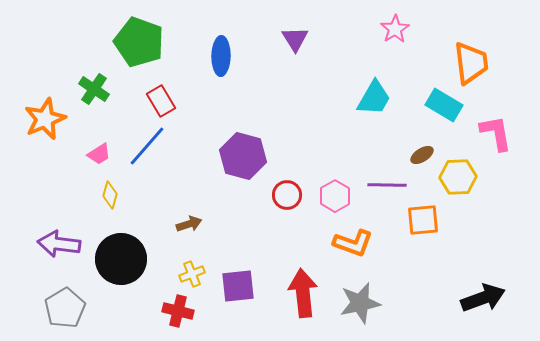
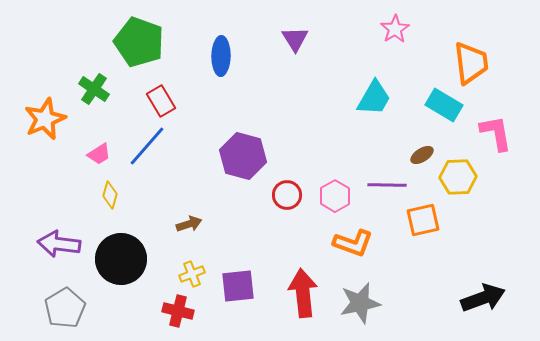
orange square: rotated 8 degrees counterclockwise
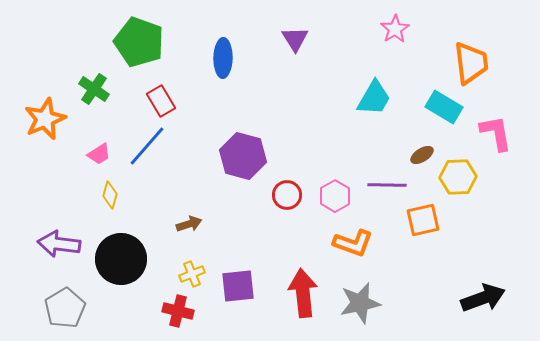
blue ellipse: moved 2 px right, 2 px down
cyan rectangle: moved 2 px down
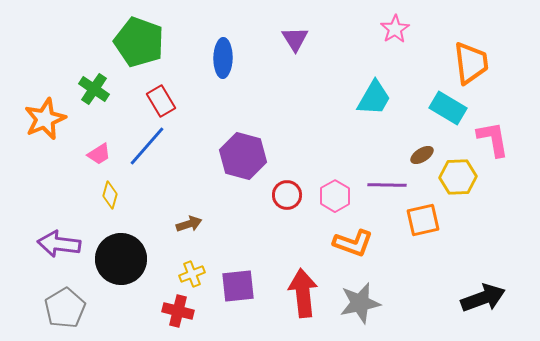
cyan rectangle: moved 4 px right, 1 px down
pink L-shape: moved 3 px left, 6 px down
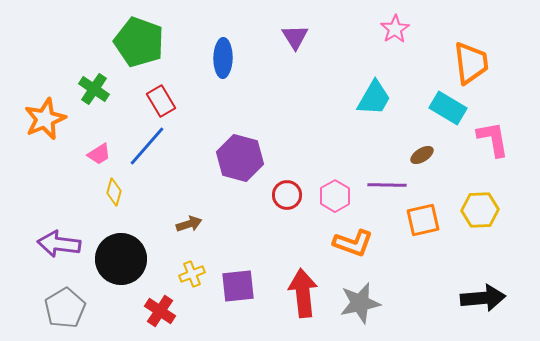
purple triangle: moved 2 px up
purple hexagon: moved 3 px left, 2 px down
yellow hexagon: moved 22 px right, 33 px down
yellow diamond: moved 4 px right, 3 px up
black arrow: rotated 15 degrees clockwise
red cross: moved 18 px left; rotated 20 degrees clockwise
